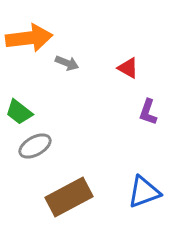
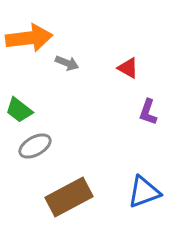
green trapezoid: moved 2 px up
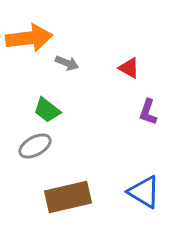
red triangle: moved 1 px right
green trapezoid: moved 28 px right
blue triangle: rotated 51 degrees clockwise
brown rectangle: moved 1 px left; rotated 15 degrees clockwise
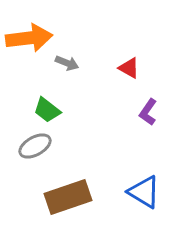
purple L-shape: rotated 16 degrees clockwise
brown rectangle: rotated 6 degrees counterclockwise
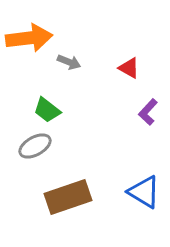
gray arrow: moved 2 px right, 1 px up
purple L-shape: rotated 8 degrees clockwise
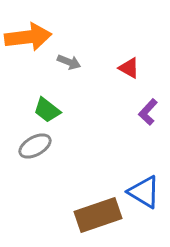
orange arrow: moved 1 px left, 1 px up
brown rectangle: moved 30 px right, 18 px down
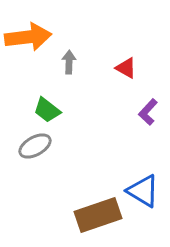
gray arrow: rotated 110 degrees counterclockwise
red triangle: moved 3 px left
blue triangle: moved 1 px left, 1 px up
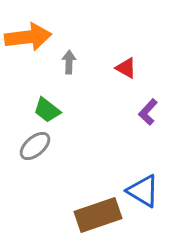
gray ellipse: rotated 12 degrees counterclockwise
